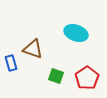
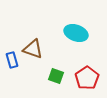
blue rectangle: moved 1 px right, 3 px up
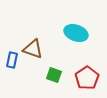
blue rectangle: rotated 28 degrees clockwise
green square: moved 2 px left, 1 px up
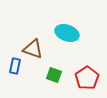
cyan ellipse: moved 9 px left
blue rectangle: moved 3 px right, 6 px down
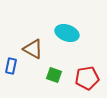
brown triangle: rotated 10 degrees clockwise
blue rectangle: moved 4 px left
red pentagon: rotated 25 degrees clockwise
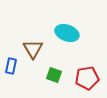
brown triangle: rotated 30 degrees clockwise
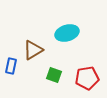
cyan ellipse: rotated 35 degrees counterclockwise
brown triangle: moved 1 px down; rotated 30 degrees clockwise
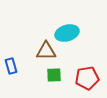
brown triangle: moved 13 px right, 1 px down; rotated 30 degrees clockwise
blue rectangle: rotated 28 degrees counterclockwise
green square: rotated 21 degrees counterclockwise
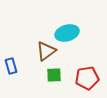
brown triangle: rotated 35 degrees counterclockwise
